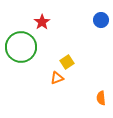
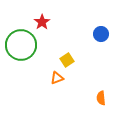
blue circle: moved 14 px down
green circle: moved 2 px up
yellow square: moved 2 px up
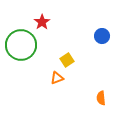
blue circle: moved 1 px right, 2 px down
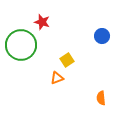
red star: rotated 21 degrees counterclockwise
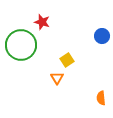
orange triangle: rotated 40 degrees counterclockwise
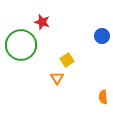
orange semicircle: moved 2 px right, 1 px up
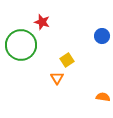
orange semicircle: rotated 104 degrees clockwise
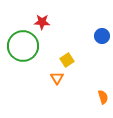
red star: rotated 14 degrees counterclockwise
green circle: moved 2 px right, 1 px down
orange semicircle: rotated 64 degrees clockwise
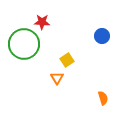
green circle: moved 1 px right, 2 px up
orange semicircle: moved 1 px down
